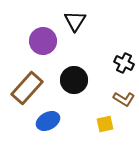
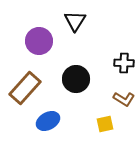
purple circle: moved 4 px left
black cross: rotated 24 degrees counterclockwise
black circle: moved 2 px right, 1 px up
brown rectangle: moved 2 px left
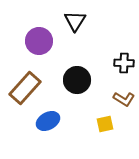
black circle: moved 1 px right, 1 px down
